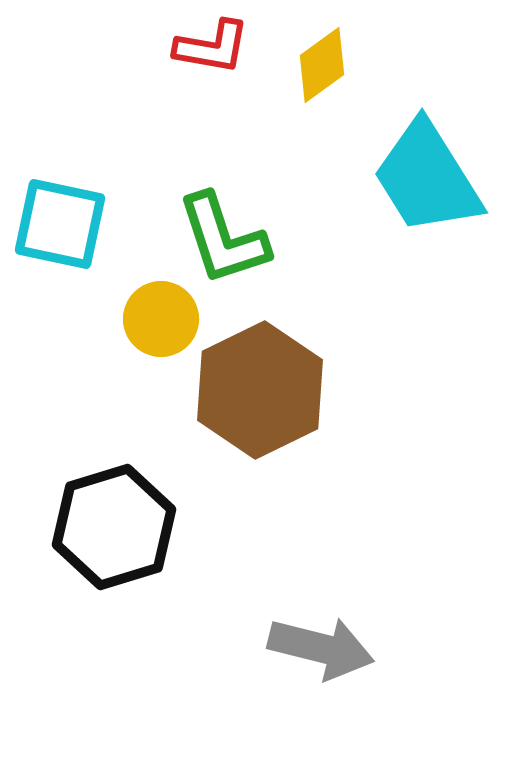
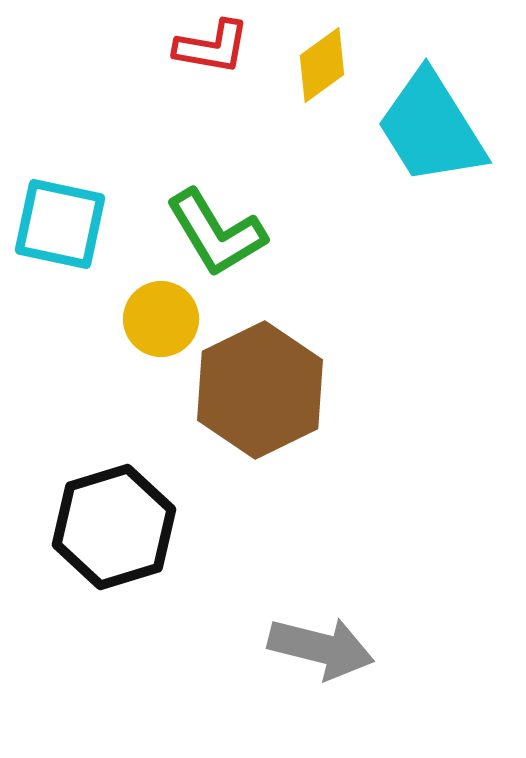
cyan trapezoid: moved 4 px right, 50 px up
green L-shape: moved 7 px left, 6 px up; rotated 13 degrees counterclockwise
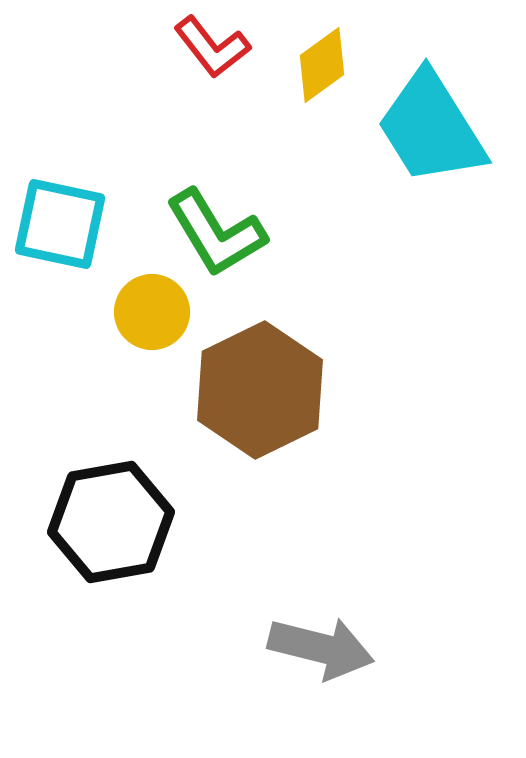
red L-shape: rotated 42 degrees clockwise
yellow circle: moved 9 px left, 7 px up
black hexagon: moved 3 px left, 5 px up; rotated 7 degrees clockwise
